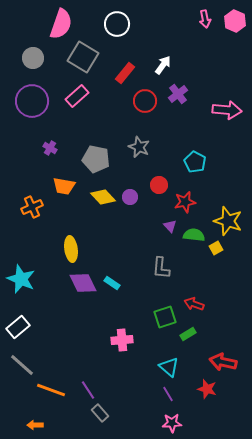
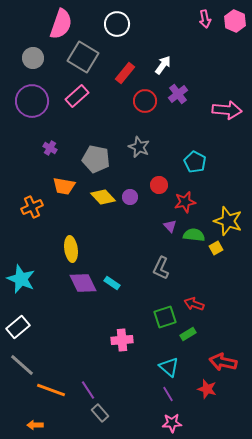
gray L-shape at (161, 268): rotated 20 degrees clockwise
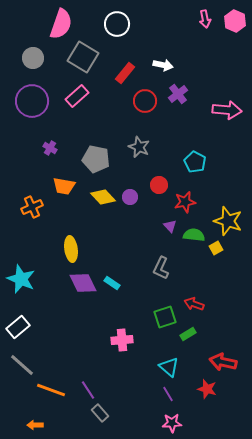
white arrow at (163, 65): rotated 66 degrees clockwise
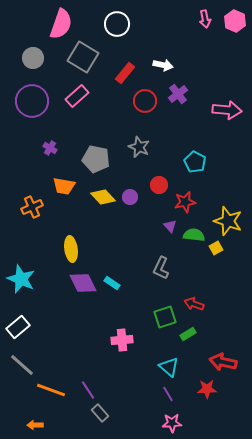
red star at (207, 389): rotated 18 degrees counterclockwise
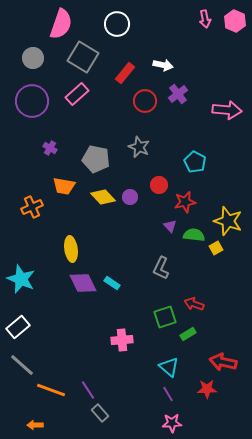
pink rectangle at (77, 96): moved 2 px up
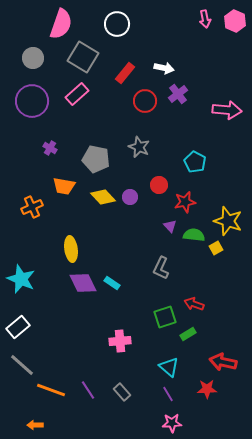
white arrow at (163, 65): moved 1 px right, 3 px down
pink cross at (122, 340): moved 2 px left, 1 px down
gray rectangle at (100, 413): moved 22 px right, 21 px up
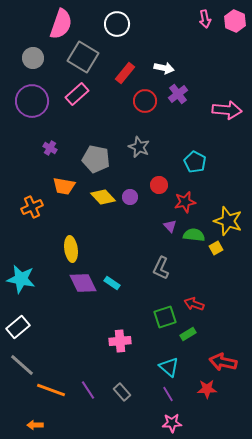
cyan star at (21, 279): rotated 12 degrees counterclockwise
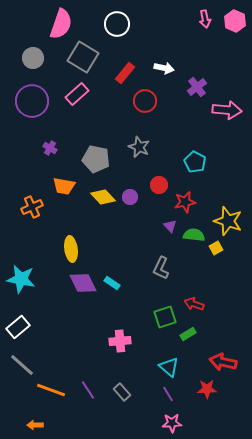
purple cross at (178, 94): moved 19 px right, 7 px up
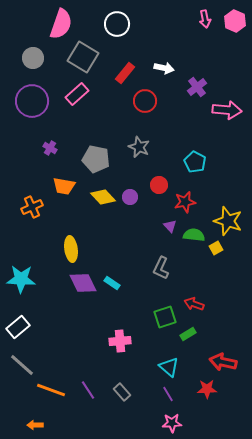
cyan star at (21, 279): rotated 8 degrees counterclockwise
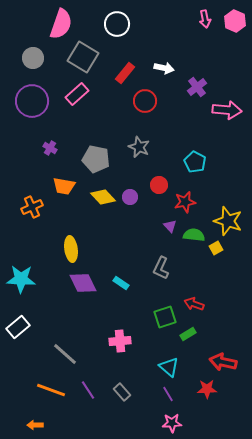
cyan rectangle at (112, 283): moved 9 px right
gray line at (22, 365): moved 43 px right, 11 px up
